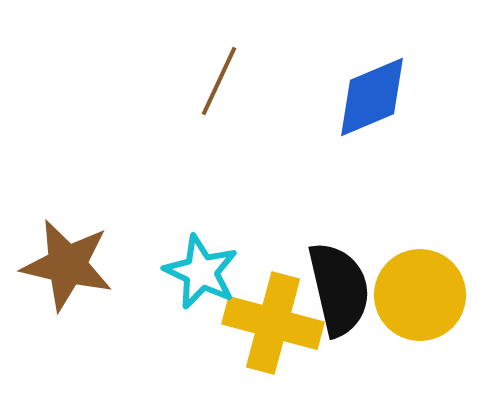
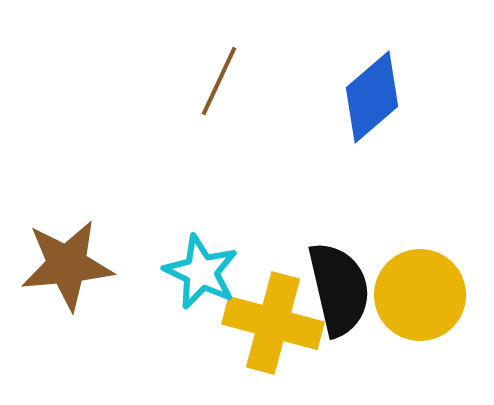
blue diamond: rotated 18 degrees counterclockwise
brown star: rotated 18 degrees counterclockwise
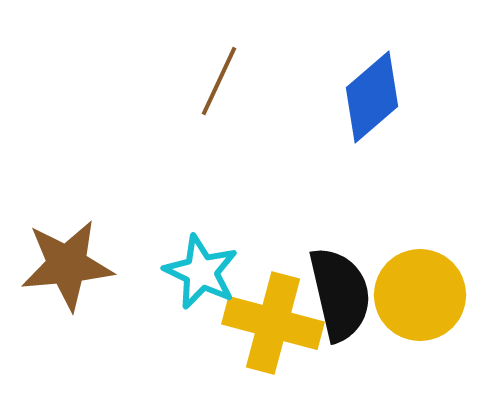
black semicircle: moved 1 px right, 5 px down
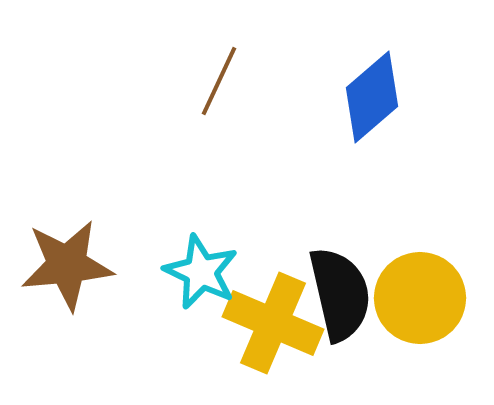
yellow circle: moved 3 px down
yellow cross: rotated 8 degrees clockwise
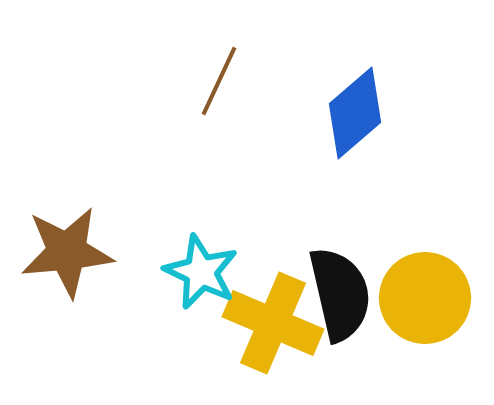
blue diamond: moved 17 px left, 16 px down
brown star: moved 13 px up
yellow circle: moved 5 px right
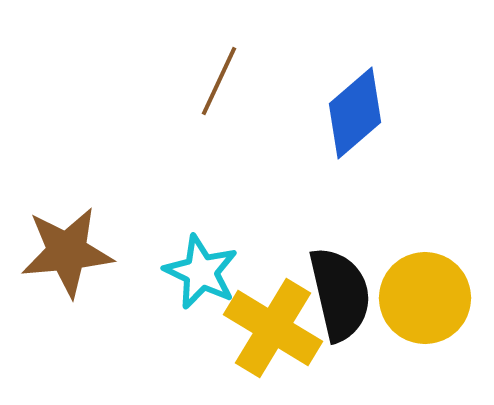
yellow cross: moved 5 px down; rotated 8 degrees clockwise
